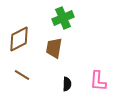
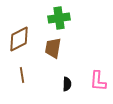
green cross: moved 4 px left; rotated 15 degrees clockwise
brown trapezoid: moved 1 px left
brown line: rotated 49 degrees clockwise
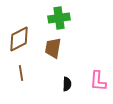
brown line: moved 1 px left, 2 px up
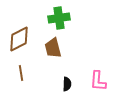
brown trapezoid: rotated 25 degrees counterclockwise
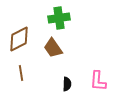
brown trapezoid: rotated 20 degrees counterclockwise
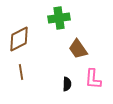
brown trapezoid: moved 25 px right, 1 px down
brown line: moved 1 px up
pink L-shape: moved 5 px left, 2 px up
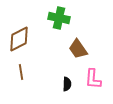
green cross: rotated 20 degrees clockwise
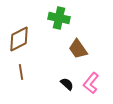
pink L-shape: moved 2 px left, 4 px down; rotated 35 degrees clockwise
black semicircle: rotated 48 degrees counterclockwise
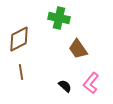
black semicircle: moved 2 px left, 2 px down
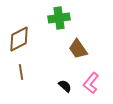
green cross: rotated 20 degrees counterclockwise
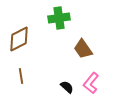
brown trapezoid: moved 5 px right
brown line: moved 4 px down
black semicircle: moved 2 px right, 1 px down
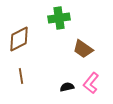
brown trapezoid: rotated 20 degrees counterclockwise
black semicircle: rotated 56 degrees counterclockwise
